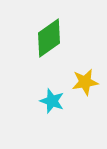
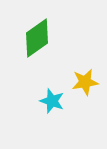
green diamond: moved 12 px left
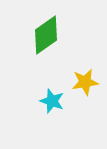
green diamond: moved 9 px right, 3 px up
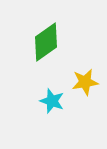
green diamond: moved 7 px down
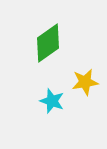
green diamond: moved 2 px right, 1 px down
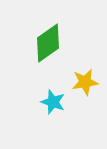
cyan star: moved 1 px right, 1 px down
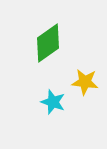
yellow star: rotated 16 degrees clockwise
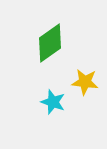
green diamond: moved 2 px right
